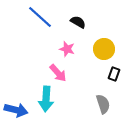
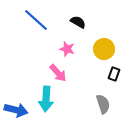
blue line: moved 4 px left, 3 px down
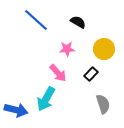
pink star: rotated 21 degrees counterclockwise
black rectangle: moved 23 px left; rotated 24 degrees clockwise
cyan arrow: rotated 25 degrees clockwise
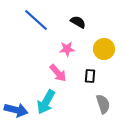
black rectangle: moved 1 px left, 2 px down; rotated 40 degrees counterclockwise
cyan arrow: moved 3 px down
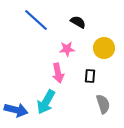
yellow circle: moved 1 px up
pink arrow: rotated 30 degrees clockwise
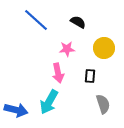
cyan arrow: moved 3 px right
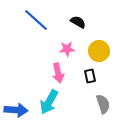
yellow circle: moved 5 px left, 3 px down
black rectangle: rotated 16 degrees counterclockwise
blue arrow: rotated 10 degrees counterclockwise
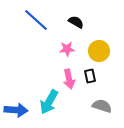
black semicircle: moved 2 px left
pink arrow: moved 11 px right, 6 px down
gray semicircle: moved 1 px left, 2 px down; rotated 54 degrees counterclockwise
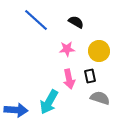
gray semicircle: moved 2 px left, 8 px up
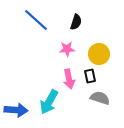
black semicircle: rotated 77 degrees clockwise
yellow circle: moved 3 px down
